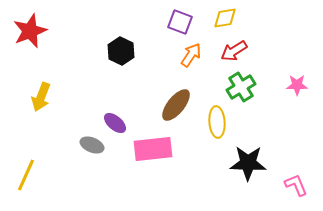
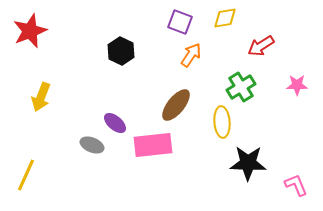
red arrow: moved 27 px right, 5 px up
yellow ellipse: moved 5 px right
pink rectangle: moved 4 px up
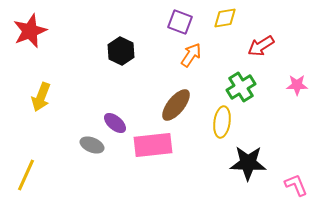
yellow ellipse: rotated 12 degrees clockwise
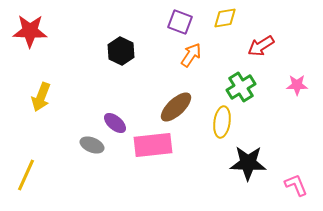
red star: rotated 24 degrees clockwise
brown ellipse: moved 2 px down; rotated 8 degrees clockwise
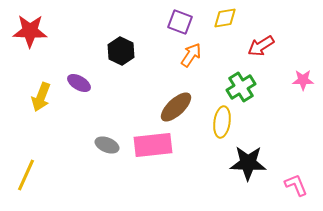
pink star: moved 6 px right, 5 px up
purple ellipse: moved 36 px left, 40 px up; rotated 10 degrees counterclockwise
gray ellipse: moved 15 px right
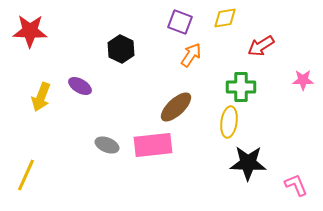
black hexagon: moved 2 px up
purple ellipse: moved 1 px right, 3 px down
green cross: rotated 32 degrees clockwise
yellow ellipse: moved 7 px right
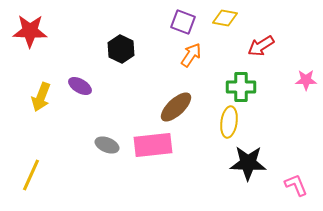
yellow diamond: rotated 20 degrees clockwise
purple square: moved 3 px right
pink star: moved 3 px right
yellow line: moved 5 px right
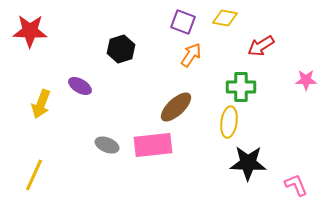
black hexagon: rotated 16 degrees clockwise
yellow arrow: moved 7 px down
yellow line: moved 3 px right
